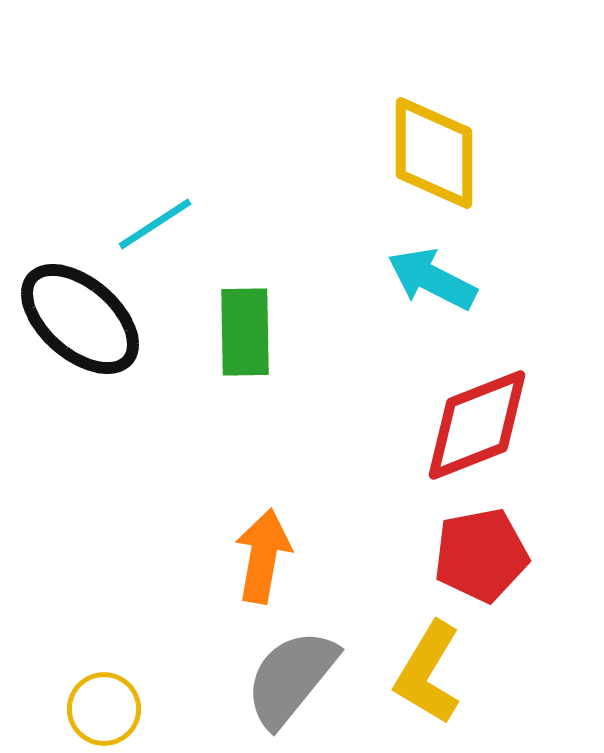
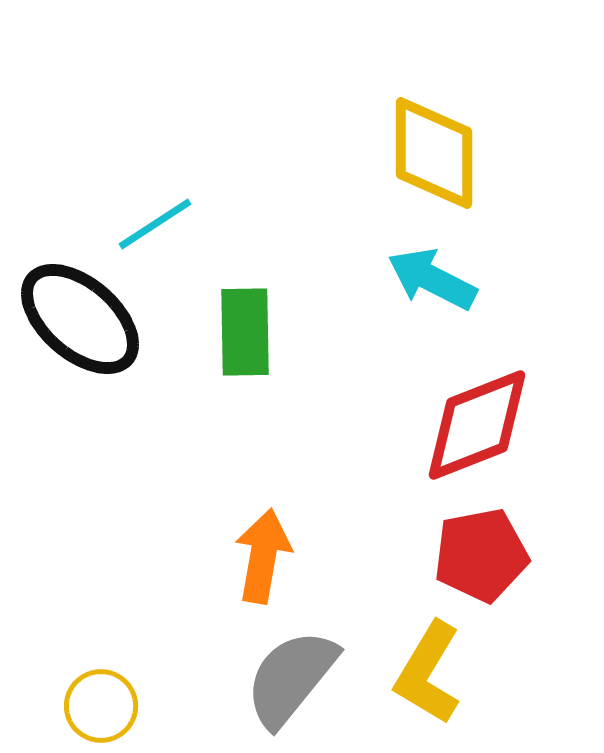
yellow circle: moved 3 px left, 3 px up
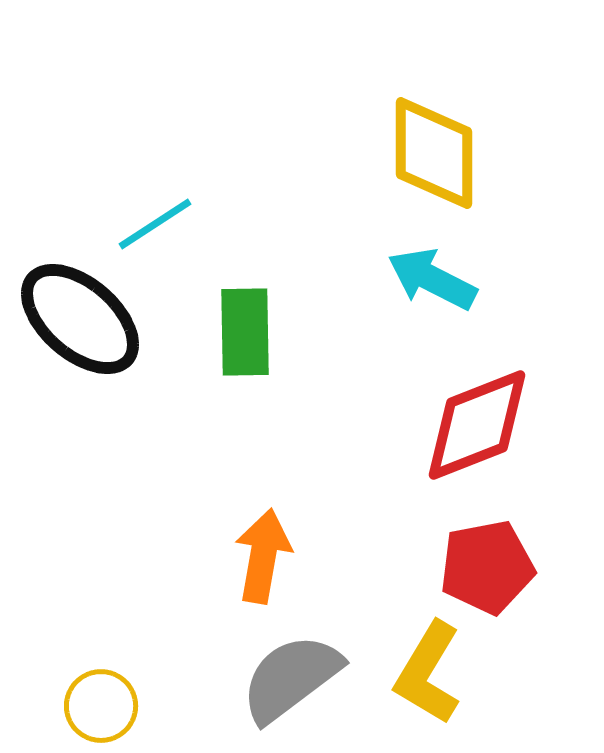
red pentagon: moved 6 px right, 12 px down
gray semicircle: rotated 14 degrees clockwise
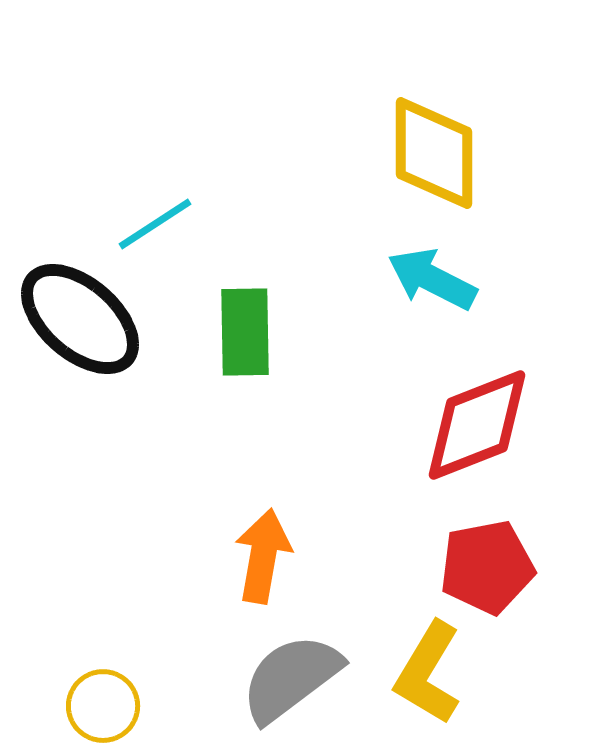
yellow circle: moved 2 px right
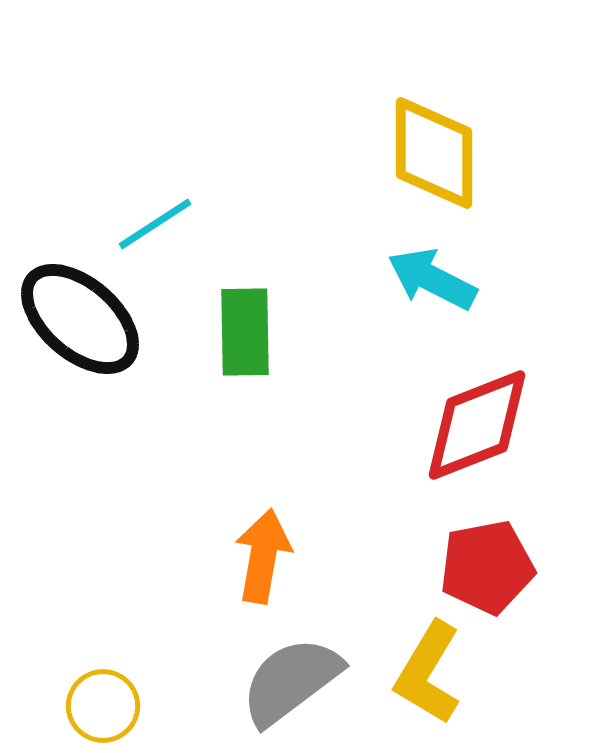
gray semicircle: moved 3 px down
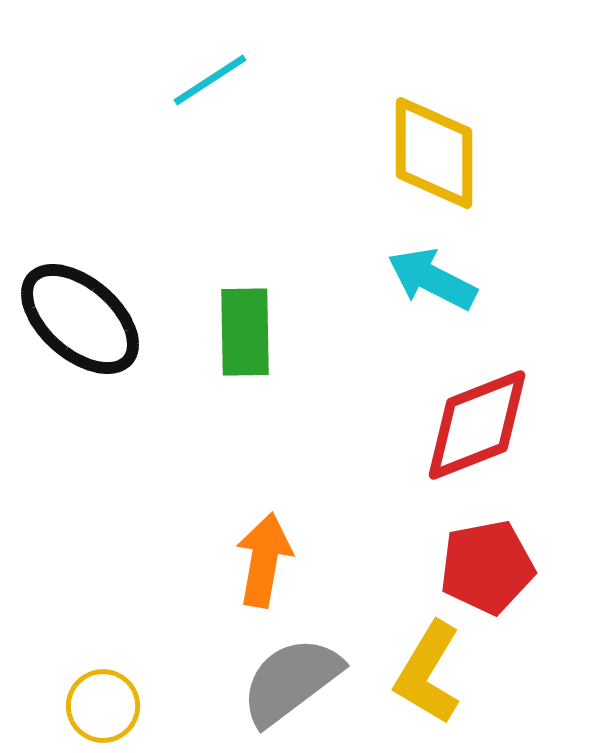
cyan line: moved 55 px right, 144 px up
orange arrow: moved 1 px right, 4 px down
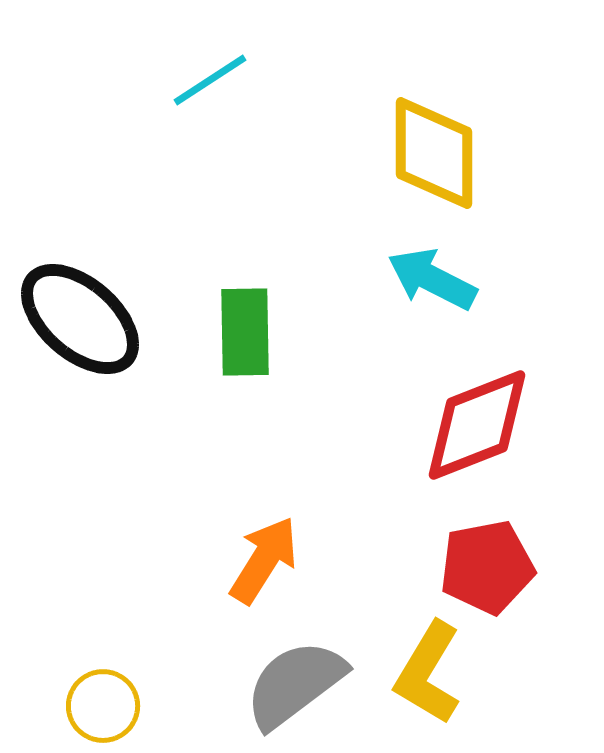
orange arrow: rotated 22 degrees clockwise
gray semicircle: moved 4 px right, 3 px down
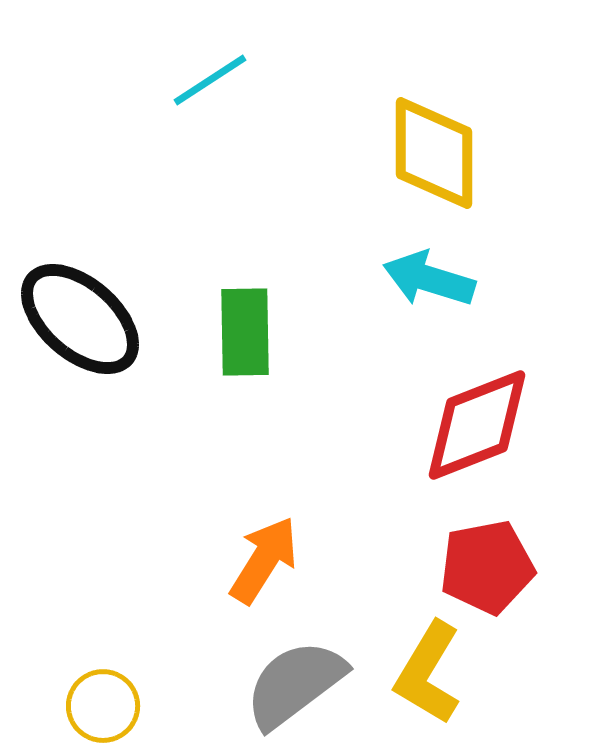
cyan arrow: moved 3 px left; rotated 10 degrees counterclockwise
